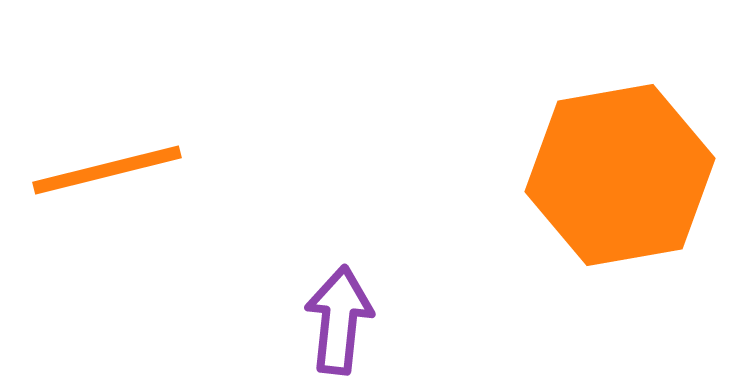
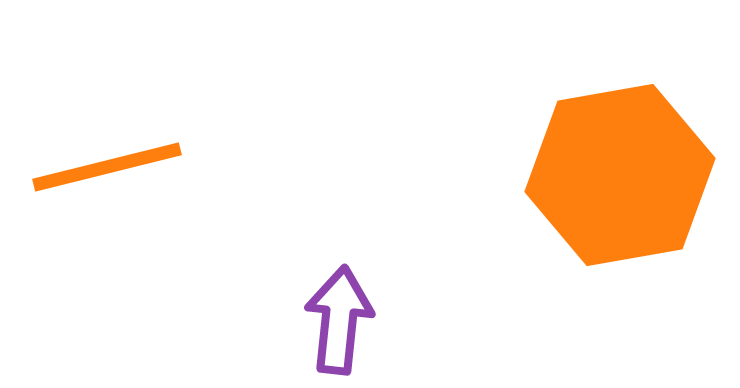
orange line: moved 3 px up
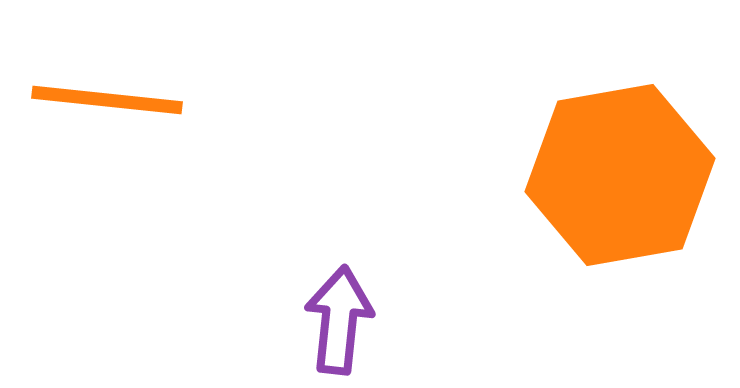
orange line: moved 67 px up; rotated 20 degrees clockwise
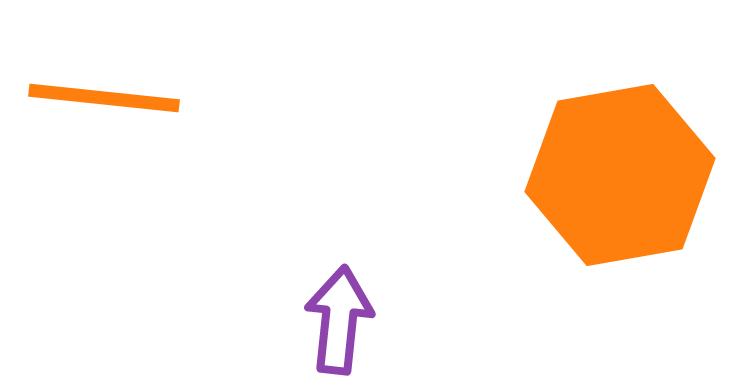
orange line: moved 3 px left, 2 px up
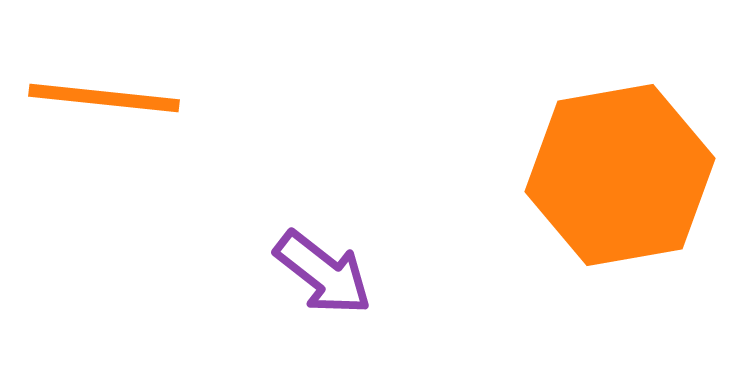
purple arrow: moved 16 px left, 47 px up; rotated 122 degrees clockwise
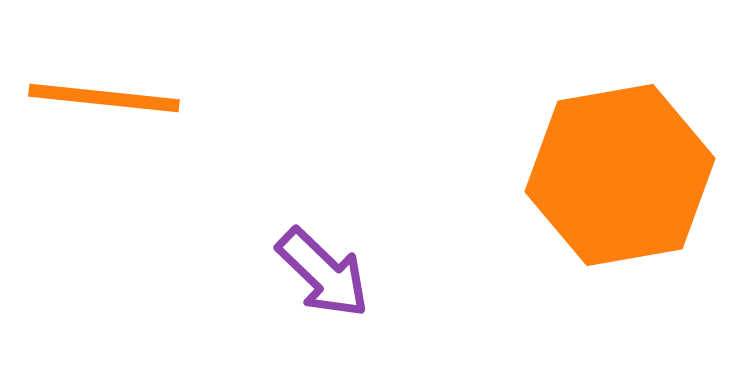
purple arrow: rotated 6 degrees clockwise
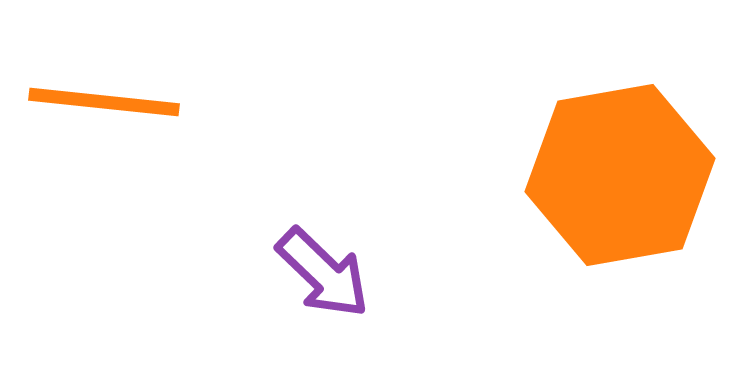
orange line: moved 4 px down
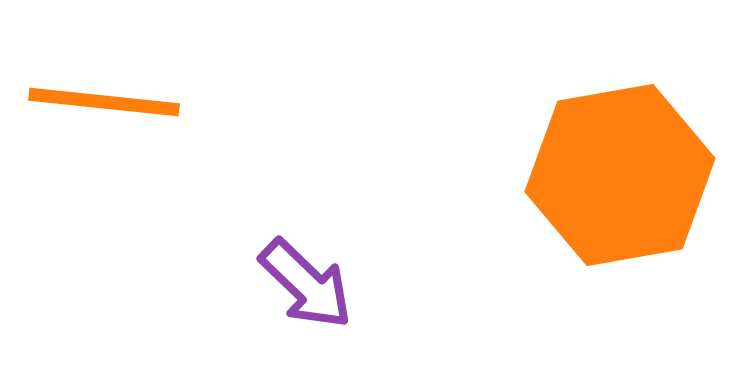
purple arrow: moved 17 px left, 11 px down
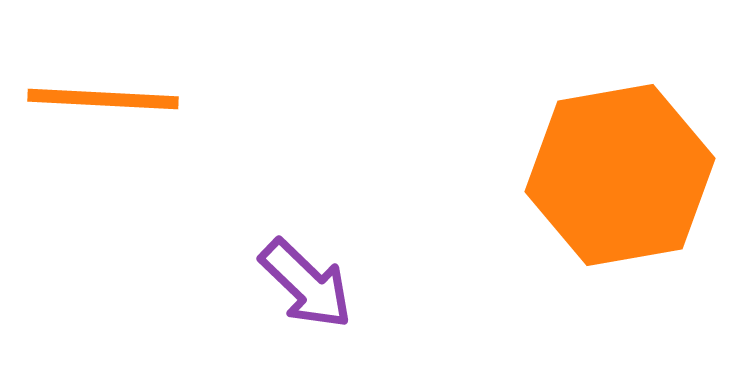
orange line: moved 1 px left, 3 px up; rotated 3 degrees counterclockwise
